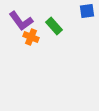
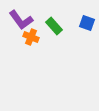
blue square: moved 12 px down; rotated 28 degrees clockwise
purple L-shape: moved 1 px up
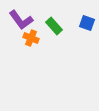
orange cross: moved 1 px down
